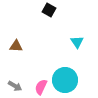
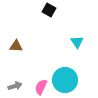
gray arrow: rotated 48 degrees counterclockwise
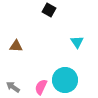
gray arrow: moved 2 px left, 1 px down; rotated 128 degrees counterclockwise
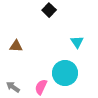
black square: rotated 16 degrees clockwise
cyan circle: moved 7 px up
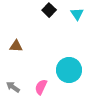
cyan triangle: moved 28 px up
cyan circle: moved 4 px right, 3 px up
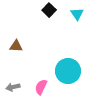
cyan circle: moved 1 px left, 1 px down
gray arrow: rotated 48 degrees counterclockwise
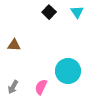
black square: moved 2 px down
cyan triangle: moved 2 px up
brown triangle: moved 2 px left, 1 px up
gray arrow: rotated 48 degrees counterclockwise
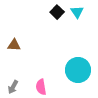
black square: moved 8 px right
cyan circle: moved 10 px right, 1 px up
pink semicircle: rotated 35 degrees counterclockwise
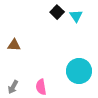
cyan triangle: moved 1 px left, 4 px down
cyan circle: moved 1 px right, 1 px down
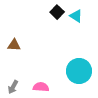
cyan triangle: rotated 24 degrees counterclockwise
pink semicircle: rotated 105 degrees clockwise
